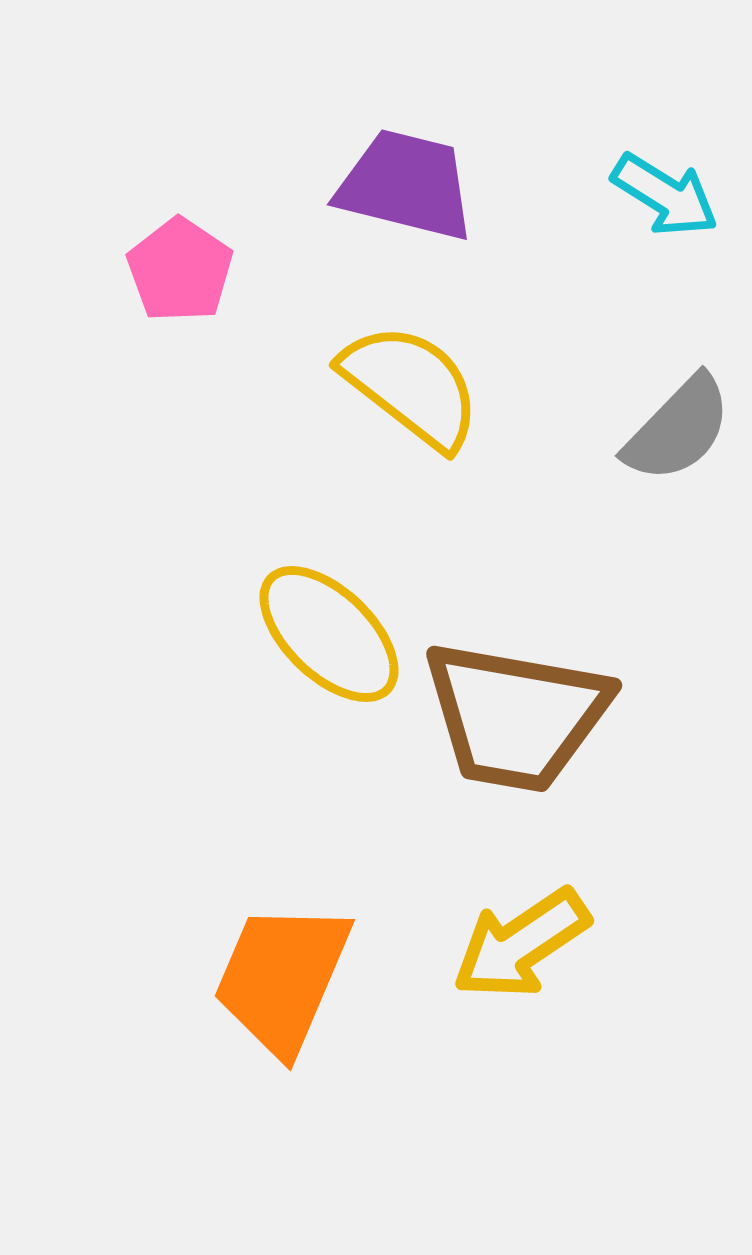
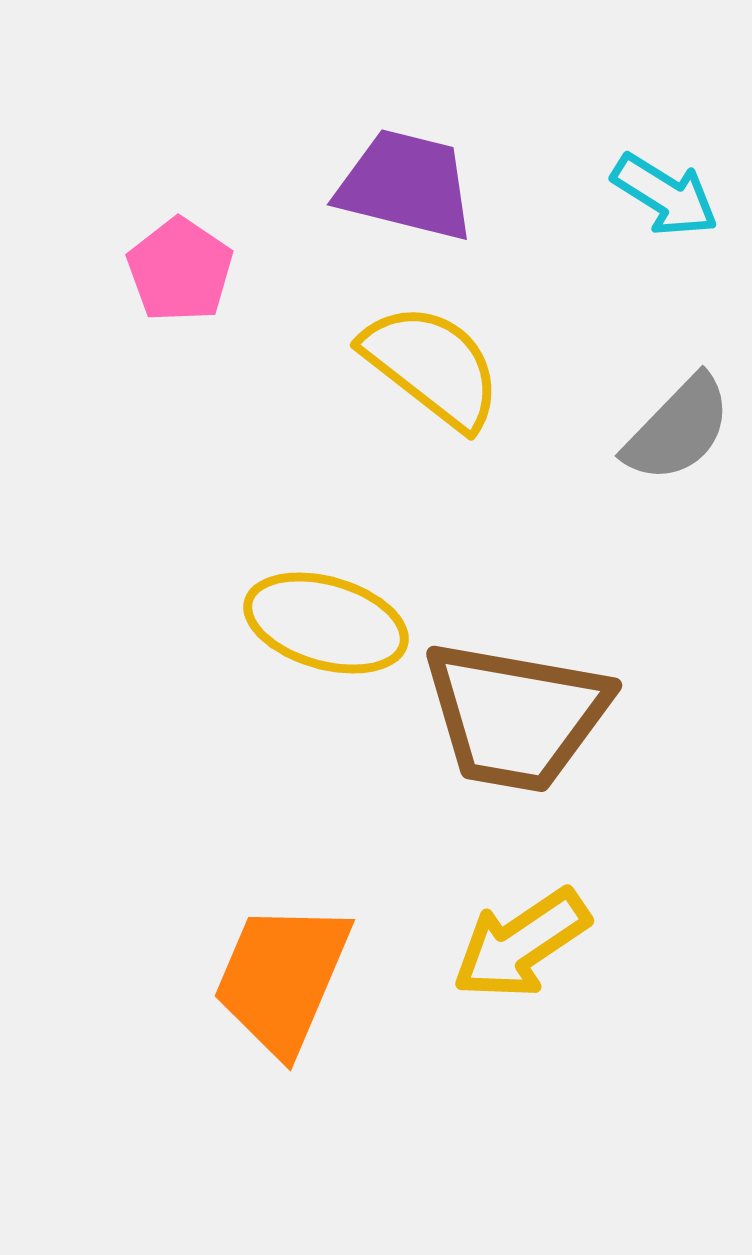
yellow semicircle: moved 21 px right, 20 px up
yellow ellipse: moved 3 px left, 11 px up; rotated 28 degrees counterclockwise
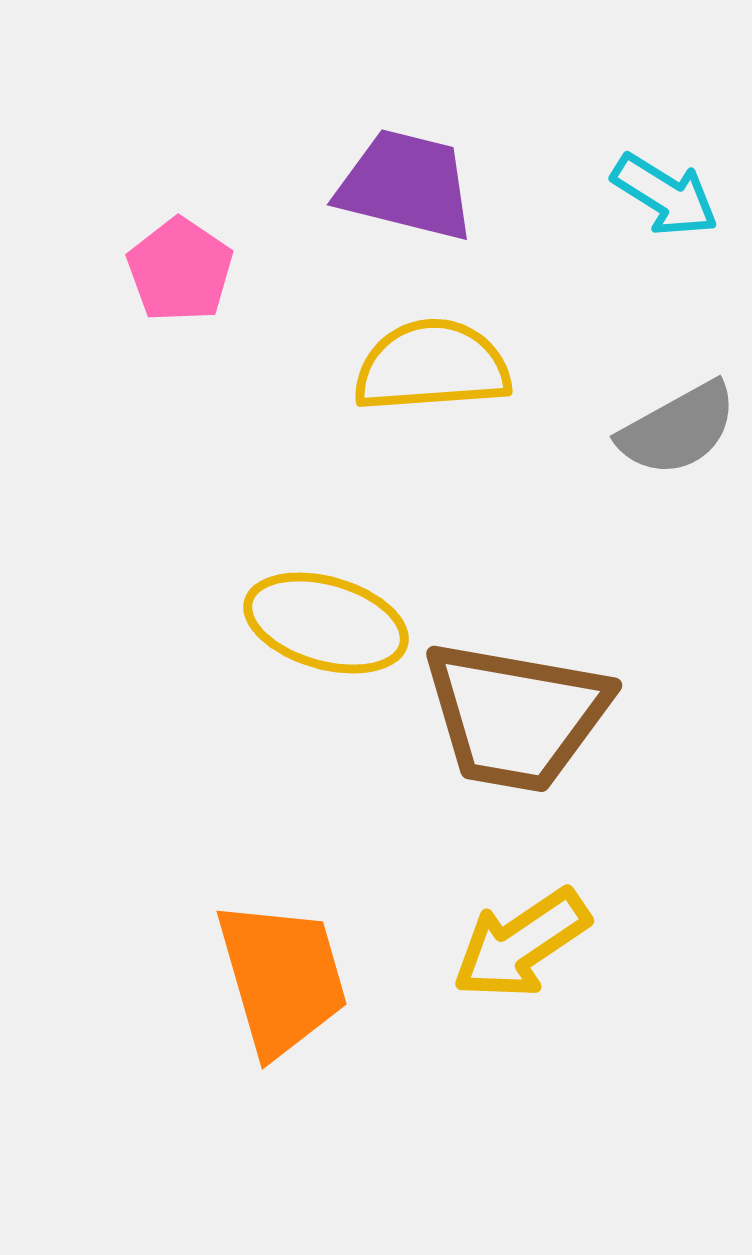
yellow semicircle: rotated 42 degrees counterclockwise
gray semicircle: rotated 17 degrees clockwise
orange trapezoid: rotated 141 degrees clockwise
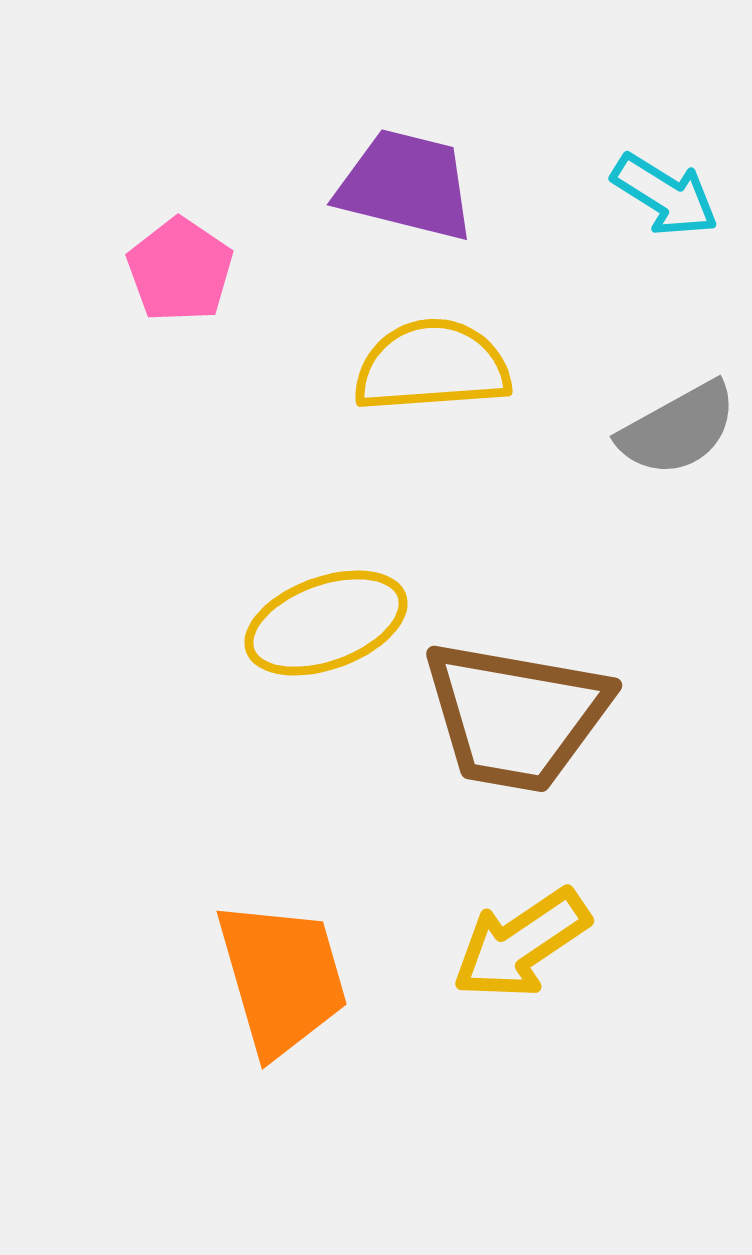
yellow ellipse: rotated 36 degrees counterclockwise
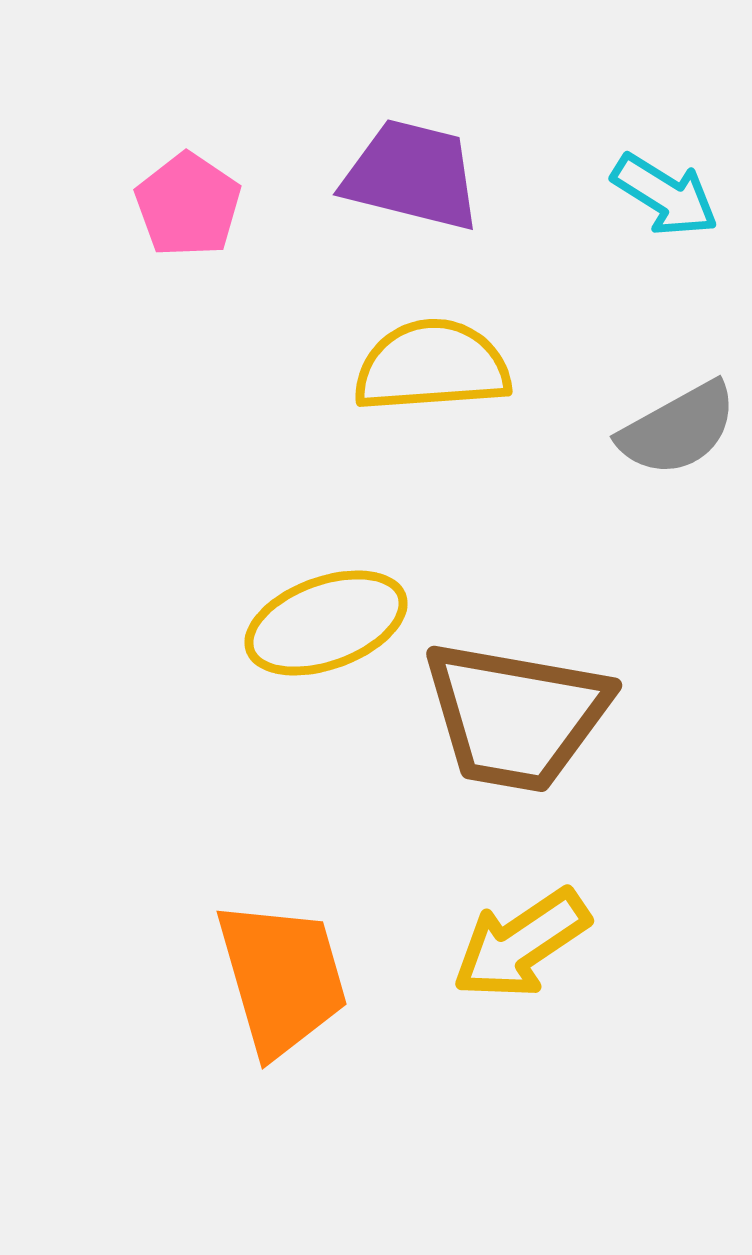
purple trapezoid: moved 6 px right, 10 px up
pink pentagon: moved 8 px right, 65 px up
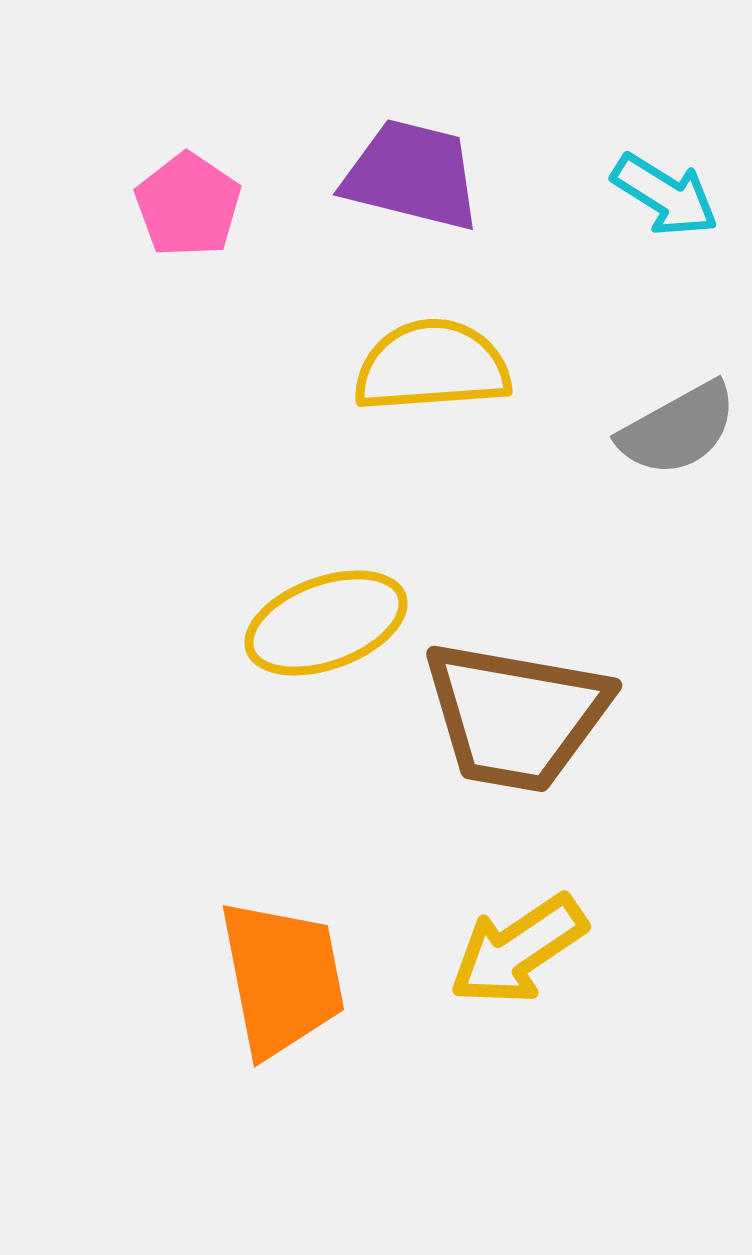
yellow arrow: moved 3 px left, 6 px down
orange trapezoid: rotated 5 degrees clockwise
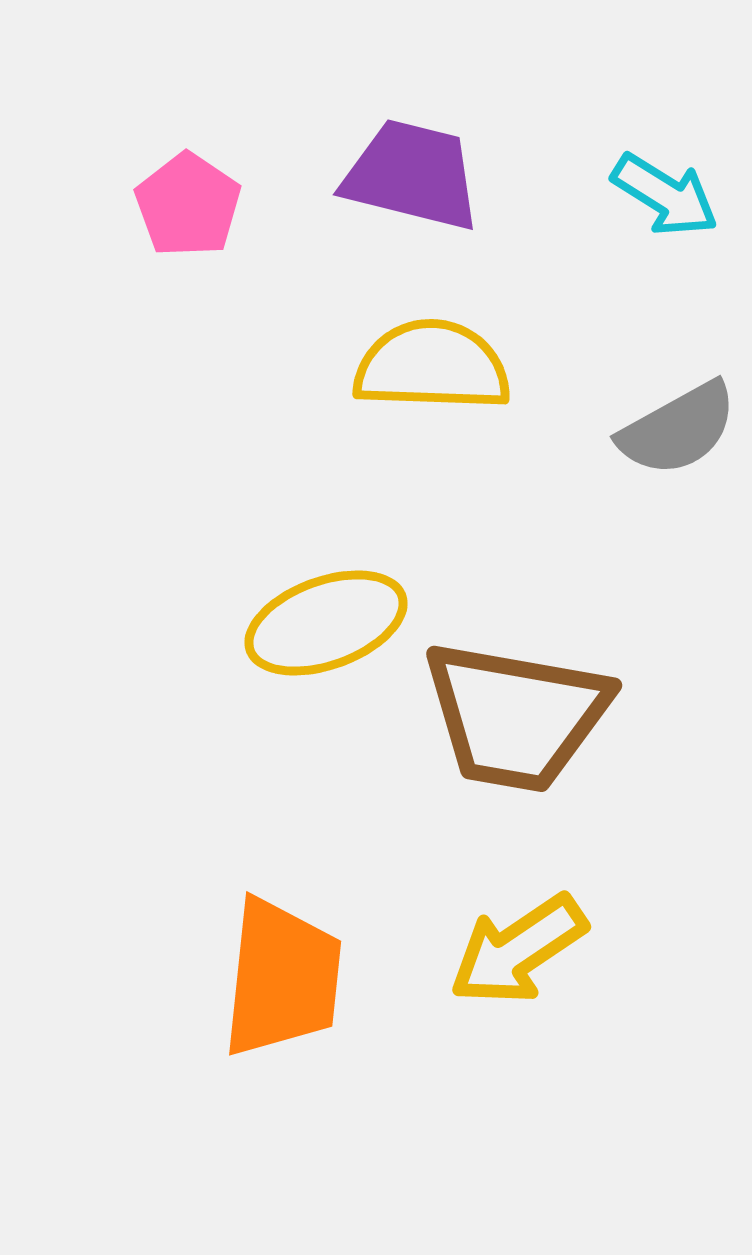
yellow semicircle: rotated 6 degrees clockwise
orange trapezoid: rotated 17 degrees clockwise
